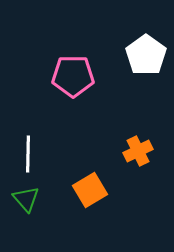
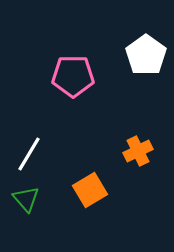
white line: moved 1 px right; rotated 30 degrees clockwise
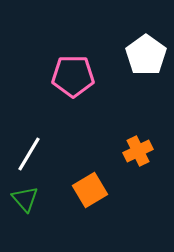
green triangle: moved 1 px left
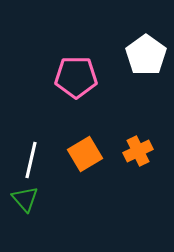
pink pentagon: moved 3 px right, 1 px down
white line: moved 2 px right, 6 px down; rotated 18 degrees counterclockwise
orange square: moved 5 px left, 36 px up
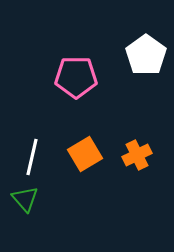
orange cross: moved 1 px left, 4 px down
white line: moved 1 px right, 3 px up
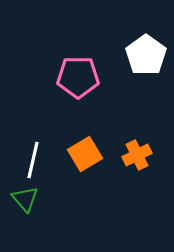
pink pentagon: moved 2 px right
white line: moved 1 px right, 3 px down
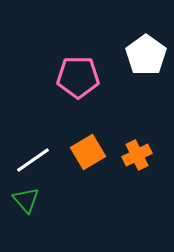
orange square: moved 3 px right, 2 px up
white line: rotated 42 degrees clockwise
green triangle: moved 1 px right, 1 px down
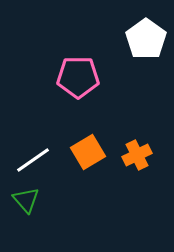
white pentagon: moved 16 px up
